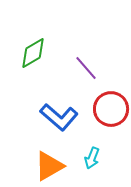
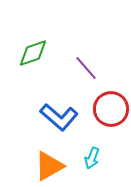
green diamond: rotated 12 degrees clockwise
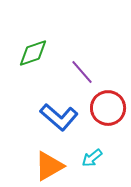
purple line: moved 4 px left, 4 px down
red circle: moved 3 px left, 1 px up
cyan arrow: rotated 30 degrees clockwise
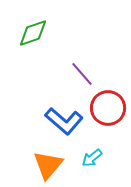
green diamond: moved 20 px up
purple line: moved 2 px down
blue L-shape: moved 5 px right, 4 px down
orange triangle: moved 1 px left, 1 px up; rotated 20 degrees counterclockwise
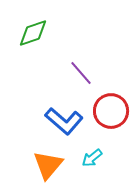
purple line: moved 1 px left, 1 px up
red circle: moved 3 px right, 3 px down
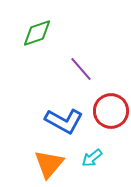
green diamond: moved 4 px right
purple line: moved 4 px up
blue L-shape: rotated 12 degrees counterclockwise
orange triangle: moved 1 px right, 1 px up
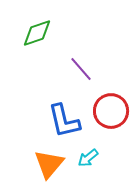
blue L-shape: rotated 48 degrees clockwise
cyan arrow: moved 4 px left
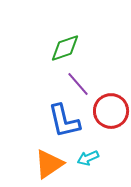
green diamond: moved 28 px right, 15 px down
purple line: moved 3 px left, 15 px down
cyan arrow: rotated 15 degrees clockwise
orange triangle: rotated 16 degrees clockwise
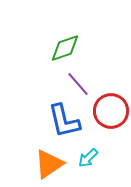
cyan arrow: rotated 20 degrees counterclockwise
